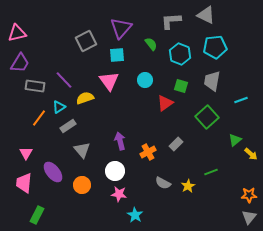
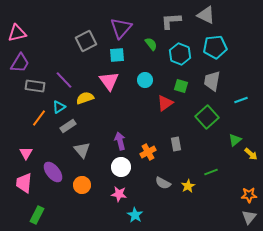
gray rectangle at (176, 144): rotated 56 degrees counterclockwise
white circle at (115, 171): moved 6 px right, 4 px up
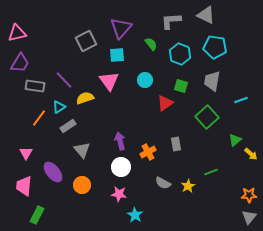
cyan pentagon at (215, 47): rotated 15 degrees clockwise
pink trapezoid at (24, 183): moved 3 px down
